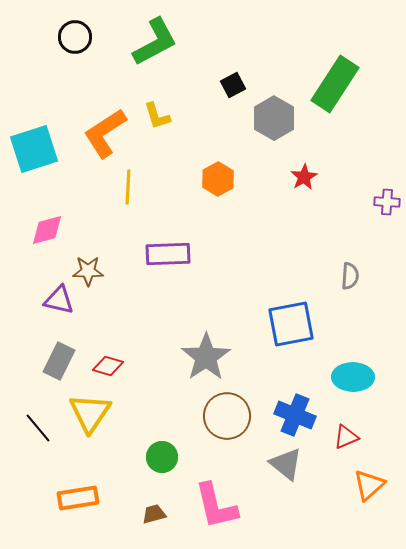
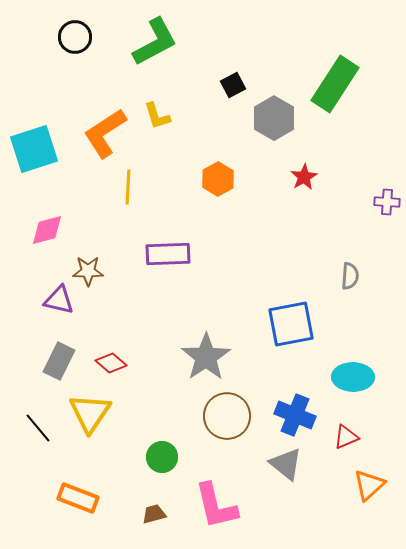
red diamond: moved 3 px right, 3 px up; rotated 24 degrees clockwise
orange rectangle: rotated 30 degrees clockwise
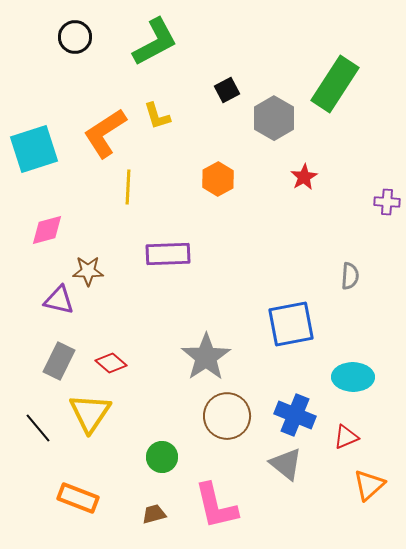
black square: moved 6 px left, 5 px down
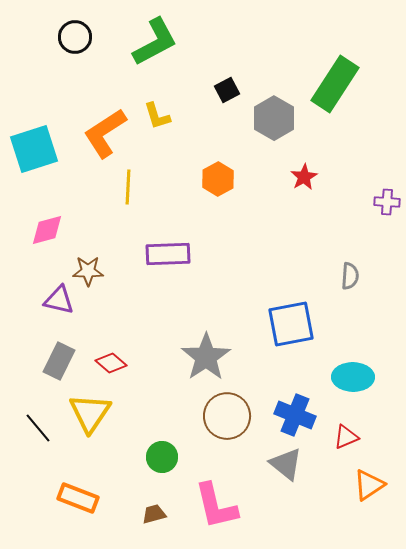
orange triangle: rotated 8 degrees clockwise
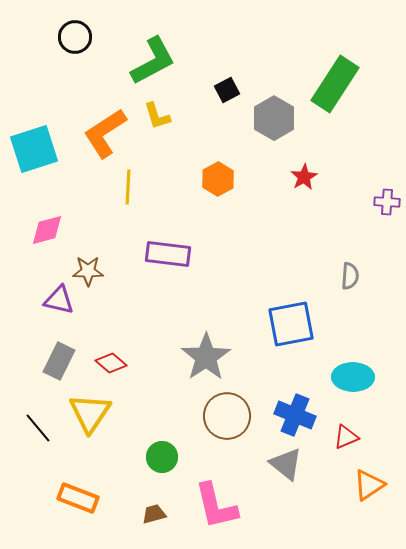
green L-shape: moved 2 px left, 19 px down
purple rectangle: rotated 9 degrees clockwise
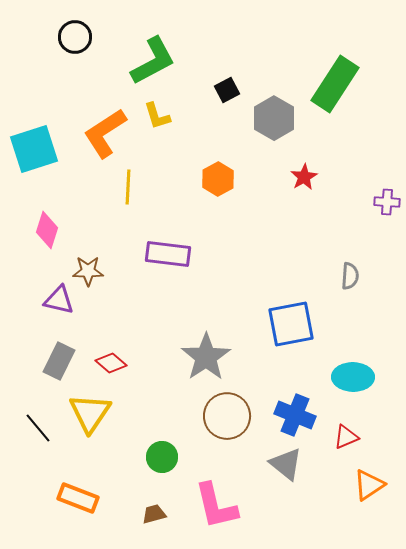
pink diamond: rotated 57 degrees counterclockwise
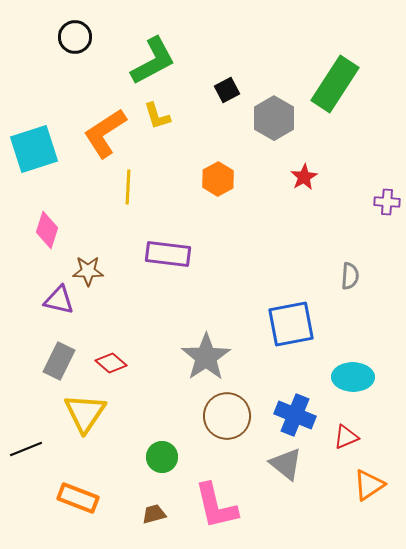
yellow triangle: moved 5 px left
black line: moved 12 px left, 21 px down; rotated 72 degrees counterclockwise
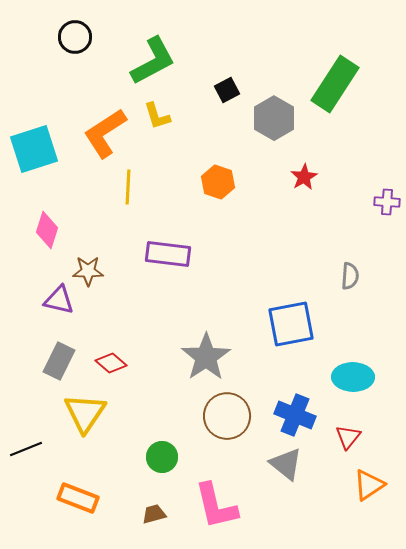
orange hexagon: moved 3 px down; rotated 12 degrees counterclockwise
red triangle: moved 2 px right; rotated 28 degrees counterclockwise
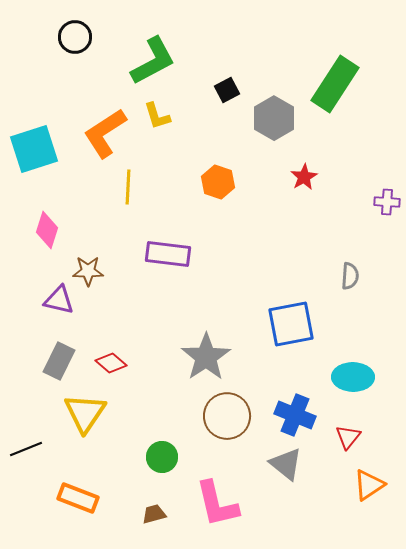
pink L-shape: moved 1 px right, 2 px up
